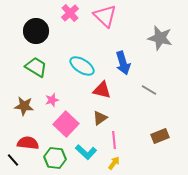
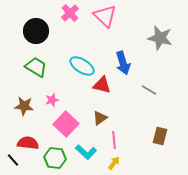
red triangle: moved 5 px up
brown rectangle: rotated 54 degrees counterclockwise
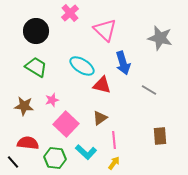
pink triangle: moved 14 px down
brown rectangle: rotated 18 degrees counterclockwise
black line: moved 2 px down
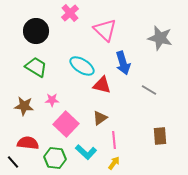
pink star: rotated 16 degrees clockwise
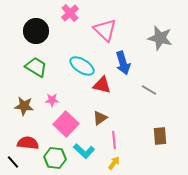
cyan L-shape: moved 2 px left, 1 px up
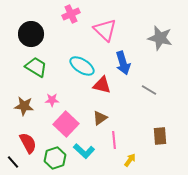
pink cross: moved 1 px right, 1 px down; rotated 18 degrees clockwise
black circle: moved 5 px left, 3 px down
red semicircle: rotated 55 degrees clockwise
green hexagon: rotated 25 degrees counterclockwise
yellow arrow: moved 16 px right, 3 px up
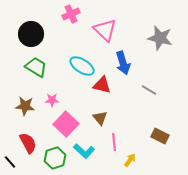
brown star: moved 1 px right
brown triangle: rotated 35 degrees counterclockwise
brown rectangle: rotated 60 degrees counterclockwise
pink line: moved 2 px down
black line: moved 3 px left
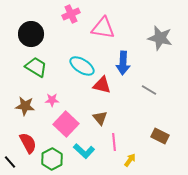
pink triangle: moved 2 px left, 2 px up; rotated 35 degrees counterclockwise
blue arrow: rotated 20 degrees clockwise
green hexagon: moved 3 px left, 1 px down; rotated 10 degrees counterclockwise
